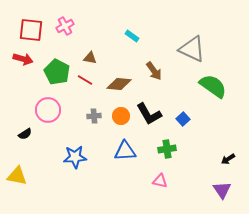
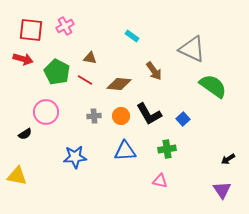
pink circle: moved 2 px left, 2 px down
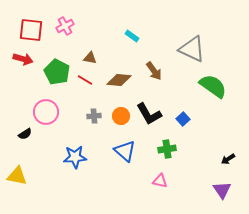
brown diamond: moved 4 px up
blue triangle: rotated 45 degrees clockwise
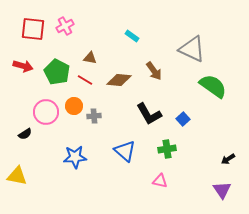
red square: moved 2 px right, 1 px up
red arrow: moved 7 px down
orange circle: moved 47 px left, 10 px up
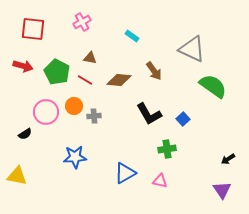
pink cross: moved 17 px right, 4 px up
blue triangle: moved 22 px down; rotated 50 degrees clockwise
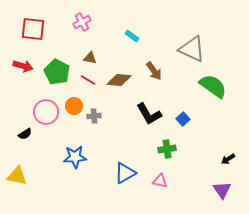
red line: moved 3 px right
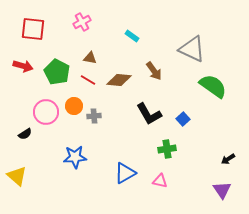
yellow triangle: rotated 30 degrees clockwise
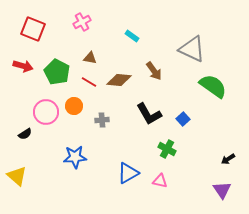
red square: rotated 15 degrees clockwise
red line: moved 1 px right, 2 px down
gray cross: moved 8 px right, 4 px down
green cross: rotated 36 degrees clockwise
blue triangle: moved 3 px right
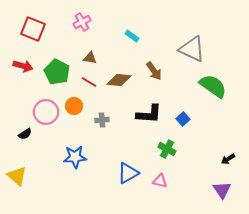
black L-shape: rotated 56 degrees counterclockwise
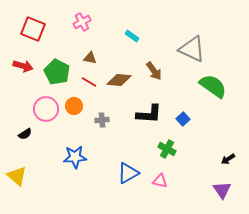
pink circle: moved 3 px up
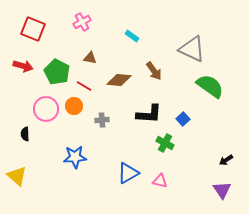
red line: moved 5 px left, 4 px down
green semicircle: moved 3 px left
black semicircle: rotated 120 degrees clockwise
green cross: moved 2 px left, 6 px up
black arrow: moved 2 px left, 1 px down
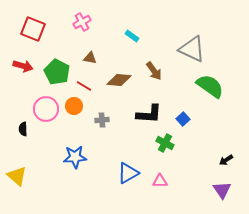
black semicircle: moved 2 px left, 5 px up
pink triangle: rotated 14 degrees counterclockwise
